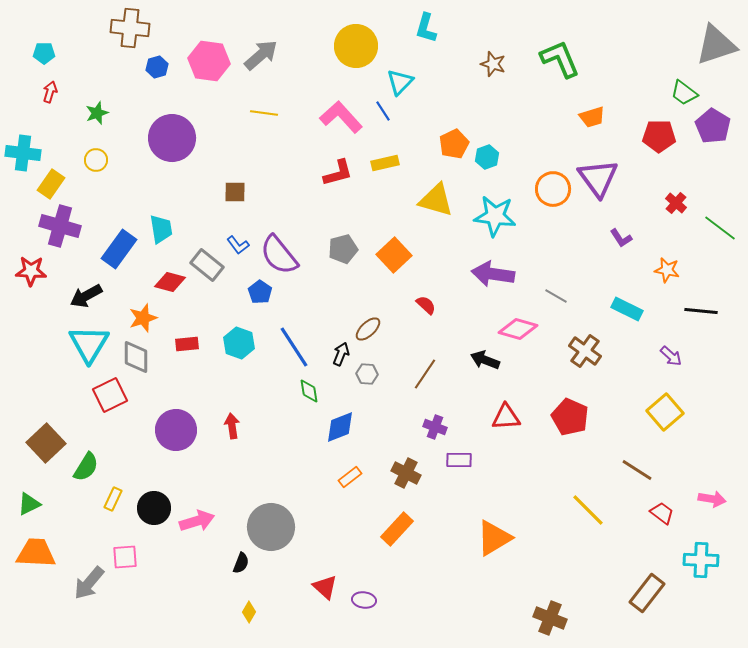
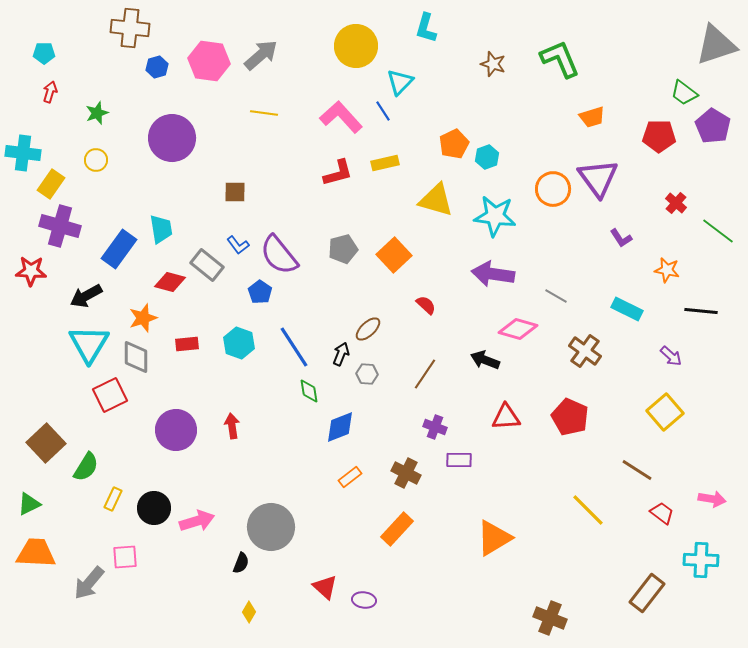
green line at (720, 228): moved 2 px left, 3 px down
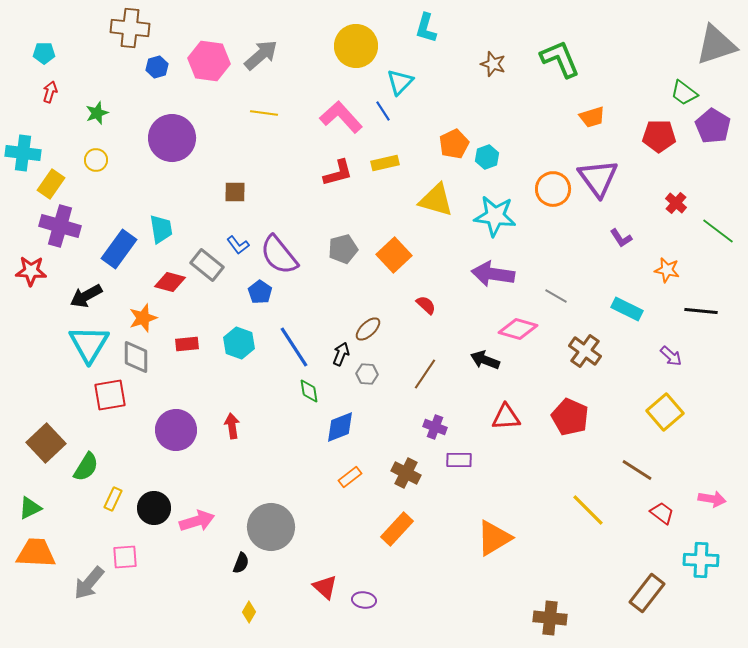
red square at (110, 395): rotated 16 degrees clockwise
green triangle at (29, 504): moved 1 px right, 4 px down
brown cross at (550, 618): rotated 16 degrees counterclockwise
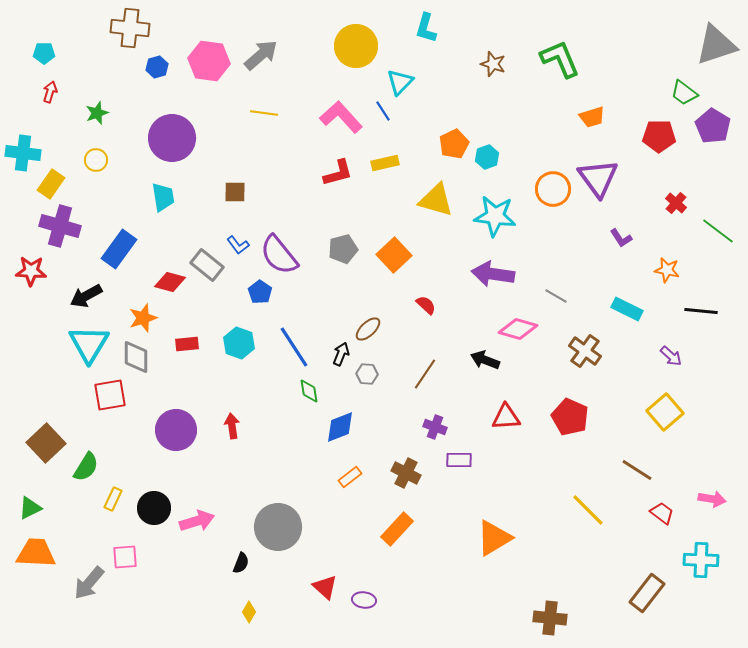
cyan trapezoid at (161, 229): moved 2 px right, 32 px up
gray circle at (271, 527): moved 7 px right
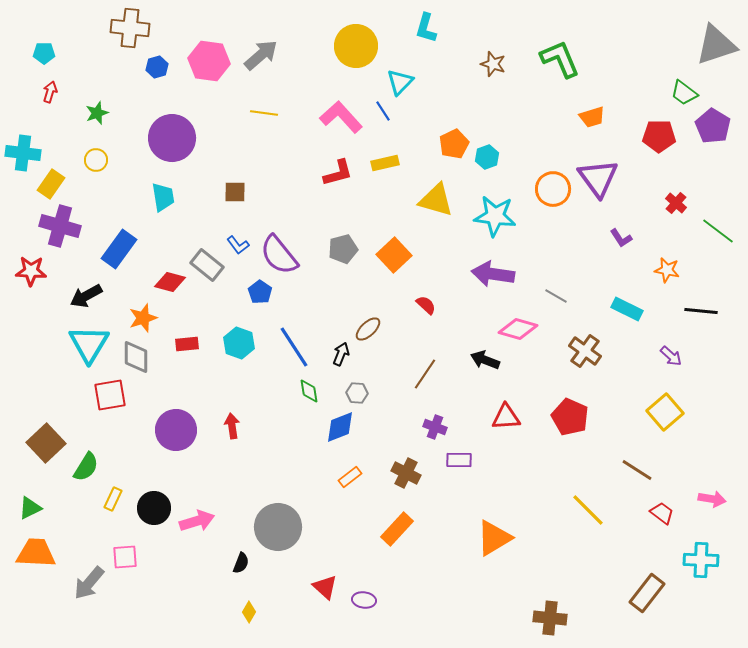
gray hexagon at (367, 374): moved 10 px left, 19 px down
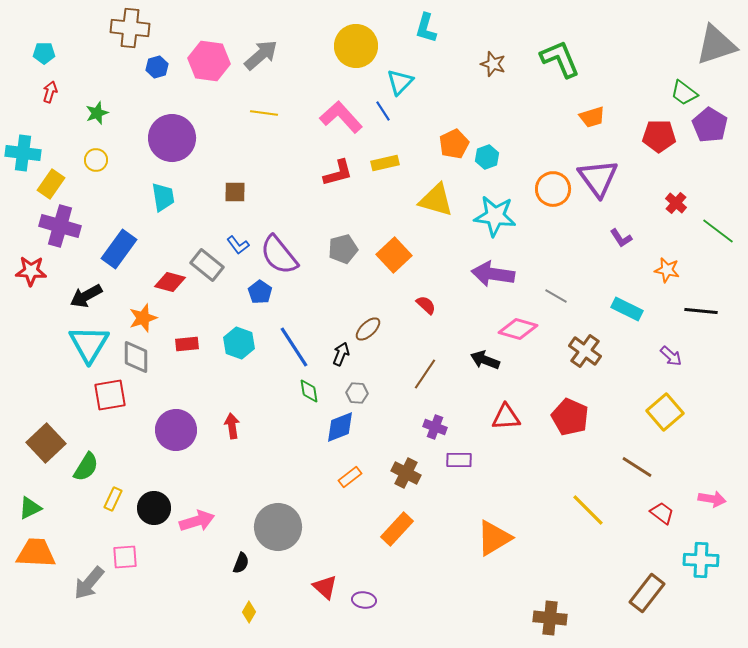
purple pentagon at (713, 126): moved 3 px left, 1 px up
brown line at (637, 470): moved 3 px up
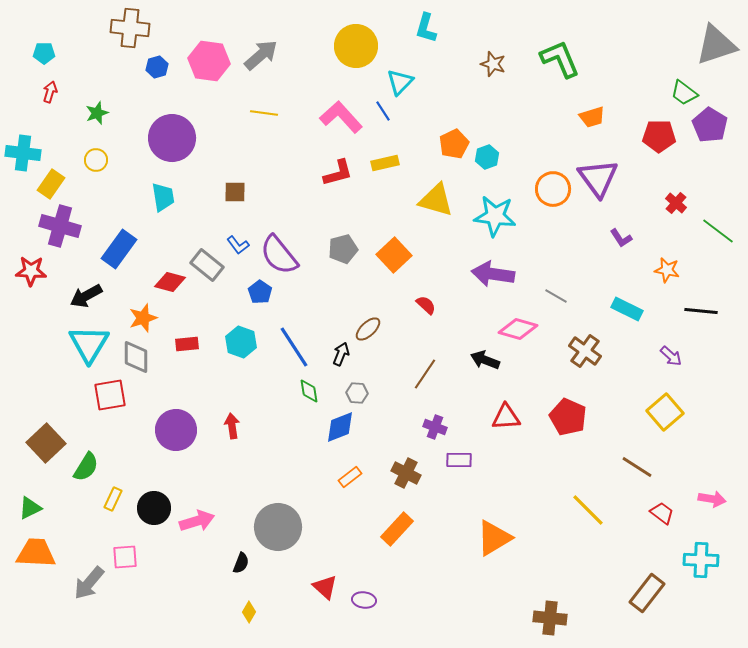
cyan hexagon at (239, 343): moved 2 px right, 1 px up
red pentagon at (570, 417): moved 2 px left
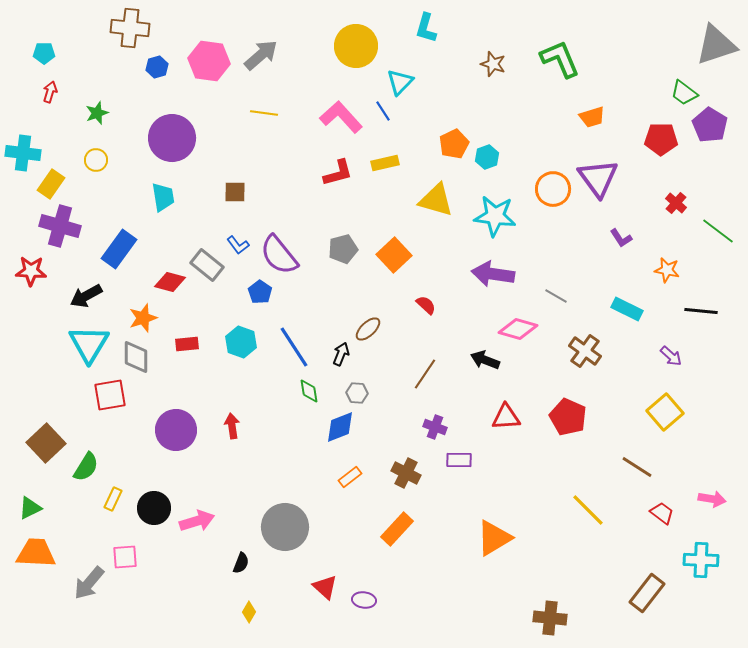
red pentagon at (659, 136): moved 2 px right, 3 px down
gray circle at (278, 527): moved 7 px right
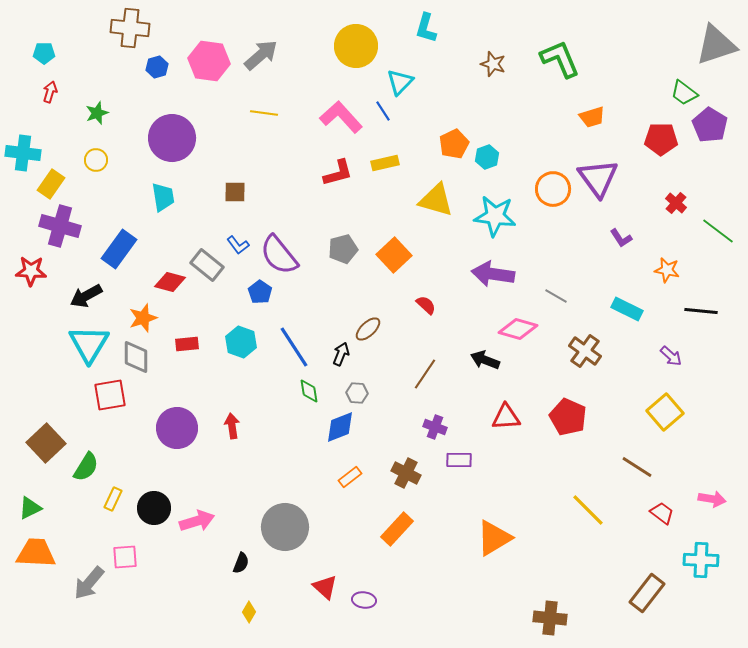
purple circle at (176, 430): moved 1 px right, 2 px up
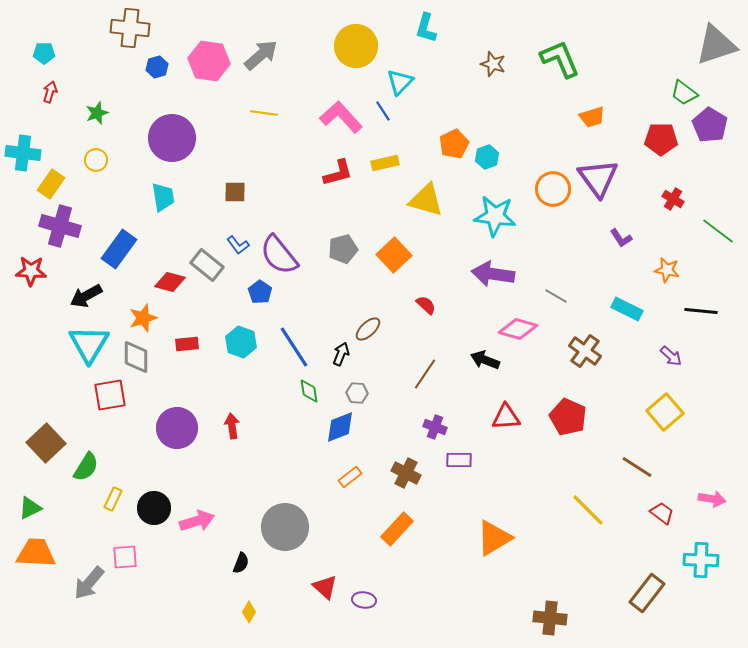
yellow triangle at (436, 200): moved 10 px left
red cross at (676, 203): moved 3 px left, 4 px up; rotated 10 degrees counterclockwise
